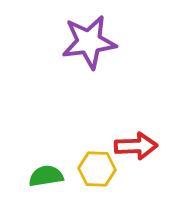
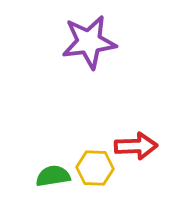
yellow hexagon: moved 2 px left, 1 px up
green semicircle: moved 7 px right
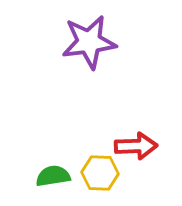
yellow hexagon: moved 5 px right, 5 px down
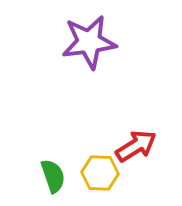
red arrow: rotated 30 degrees counterclockwise
green semicircle: rotated 80 degrees clockwise
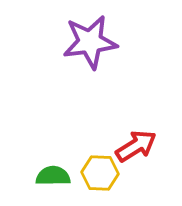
purple star: moved 1 px right
green semicircle: rotated 72 degrees counterclockwise
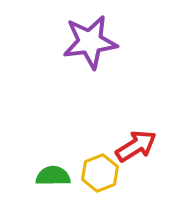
yellow hexagon: rotated 24 degrees counterclockwise
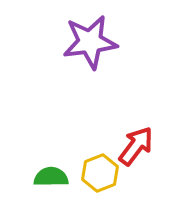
red arrow: rotated 21 degrees counterclockwise
green semicircle: moved 2 px left, 1 px down
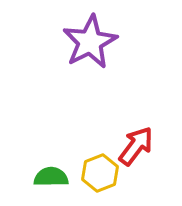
purple star: rotated 20 degrees counterclockwise
